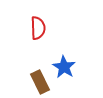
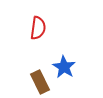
red semicircle: rotated 10 degrees clockwise
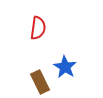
blue star: moved 1 px right
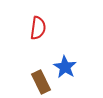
brown rectangle: moved 1 px right
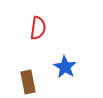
brown rectangle: moved 13 px left; rotated 15 degrees clockwise
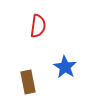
red semicircle: moved 2 px up
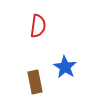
brown rectangle: moved 7 px right
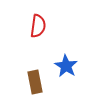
blue star: moved 1 px right, 1 px up
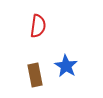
brown rectangle: moved 7 px up
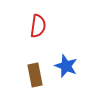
blue star: rotated 10 degrees counterclockwise
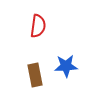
blue star: rotated 25 degrees counterclockwise
